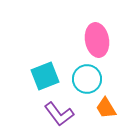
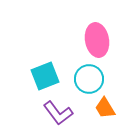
cyan circle: moved 2 px right
orange trapezoid: moved 1 px left
purple L-shape: moved 1 px left, 1 px up
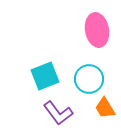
pink ellipse: moved 10 px up
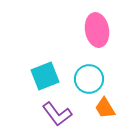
purple L-shape: moved 1 px left, 1 px down
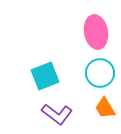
pink ellipse: moved 1 px left, 2 px down
cyan circle: moved 11 px right, 6 px up
purple L-shape: rotated 16 degrees counterclockwise
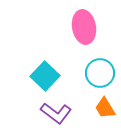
pink ellipse: moved 12 px left, 5 px up
cyan square: rotated 24 degrees counterclockwise
purple L-shape: moved 1 px left, 1 px up
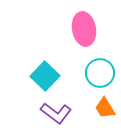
pink ellipse: moved 2 px down
